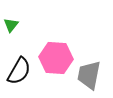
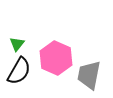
green triangle: moved 6 px right, 19 px down
pink hexagon: rotated 20 degrees clockwise
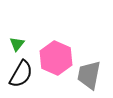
black semicircle: moved 2 px right, 3 px down
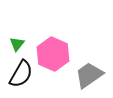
pink hexagon: moved 3 px left, 4 px up
gray trapezoid: rotated 44 degrees clockwise
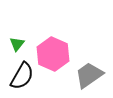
black semicircle: moved 1 px right, 2 px down
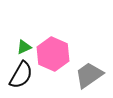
green triangle: moved 7 px right, 3 px down; rotated 28 degrees clockwise
black semicircle: moved 1 px left, 1 px up
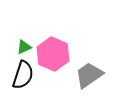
black semicircle: moved 2 px right; rotated 12 degrees counterclockwise
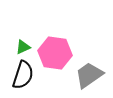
green triangle: moved 1 px left
pink hexagon: moved 2 px right, 1 px up; rotated 16 degrees counterclockwise
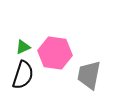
gray trapezoid: rotated 44 degrees counterclockwise
